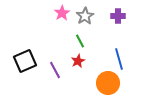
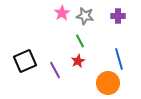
gray star: rotated 30 degrees counterclockwise
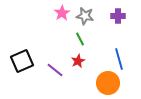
green line: moved 2 px up
black square: moved 3 px left
purple line: rotated 24 degrees counterclockwise
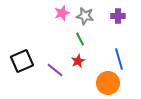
pink star: rotated 14 degrees clockwise
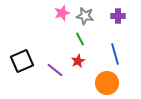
blue line: moved 4 px left, 5 px up
orange circle: moved 1 px left
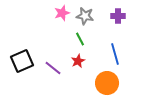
purple line: moved 2 px left, 2 px up
